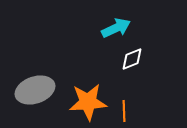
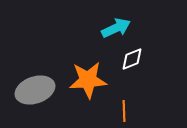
orange star: moved 22 px up
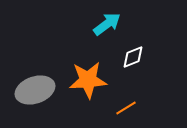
cyan arrow: moved 9 px left, 4 px up; rotated 12 degrees counterclockwise
white diamond: moved 1 px right, 2 px up
orange line: moved 2 px right, 3 px up; rotated 60 degrees clockwise
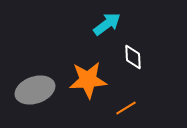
white diamond: rotated 70 degrees counterclockwise
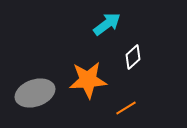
white diamond: rotated 50 degrees clockwise
gray ellipse: moved 3 px down
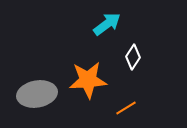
white diamond: rotated 15 degrees counterclockwise
gray ellipse: moved 2 px right, 1 px down; rotated 9 degrees clockwise
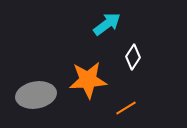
gray ellipse: moved 1 px left, 1 px down
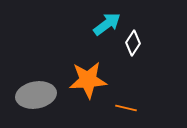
white diamond: moved 14 px up
orange line: rotated 45 degrees clockwise
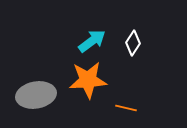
cyan arrow: moved 15 px left, 17 px down
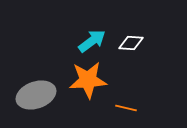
white diamond: moved 2 px left; rotated 60 degrees clockwise
gray ellipse: rotated 9 degrees counterclockwise
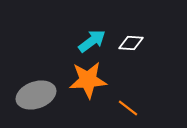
orange line: moved 2 px right; rotated 25 degrees clockwise
